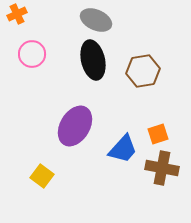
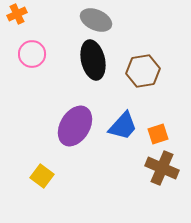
blue trapezoid: moved 23 px up
brown cross: rotated 12 degrees clockwise
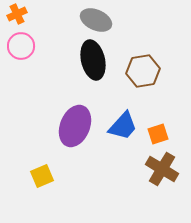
pink circle: moved 11 px left, 8 px up
purple ellipse: rotated 9 degrees counterclockwise
brown cross: moved 1 px down; rotated 8 degrees clockwise
yellow square: rotated 30 degrees clockwise
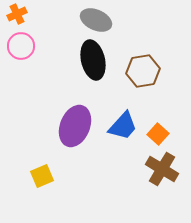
orange square: rotated 30 degrees counterclockwise
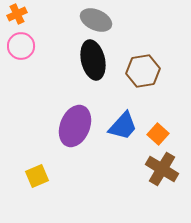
yellow square: moved 5 px left
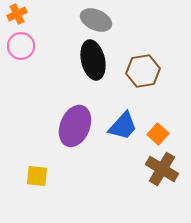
yellow square: rotated 30 degrees clockwise
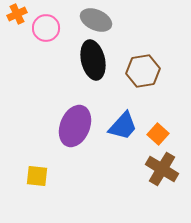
pink circle: moved 25 px right, 18 px up
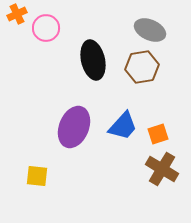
gray ellipse: moved 54 px right, 10 px down
brown hexagon: moved 1 px left, 4 px up
purple ellipse: moved 1 px left, 1 px down
orange square: rotated 30 degrees clockwise
